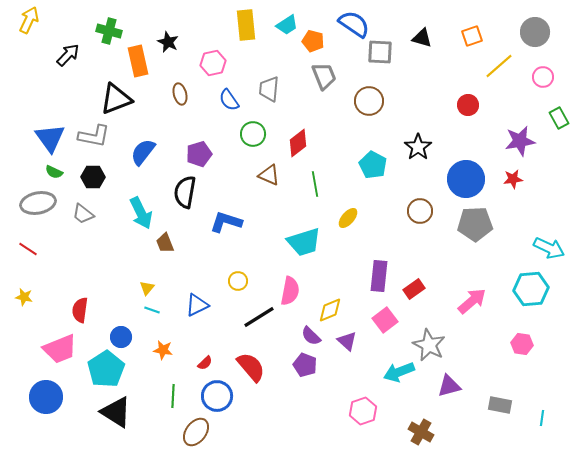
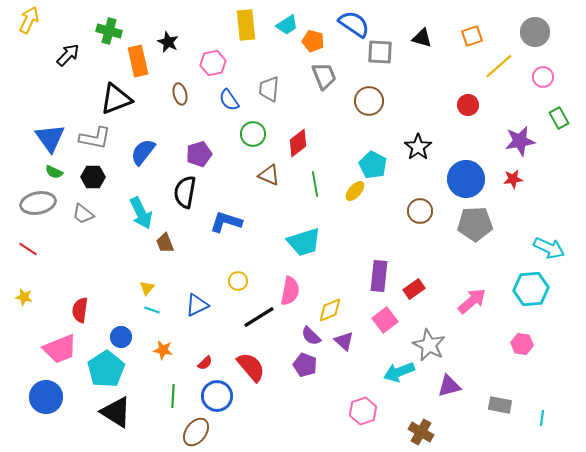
gray L-shape at (94, 136): moved 1 px right, 2 px down
yellow ellipse at (348, 218): moved 7 px right, 27 px up
purple triangle at (347, 341): moved 3 px left
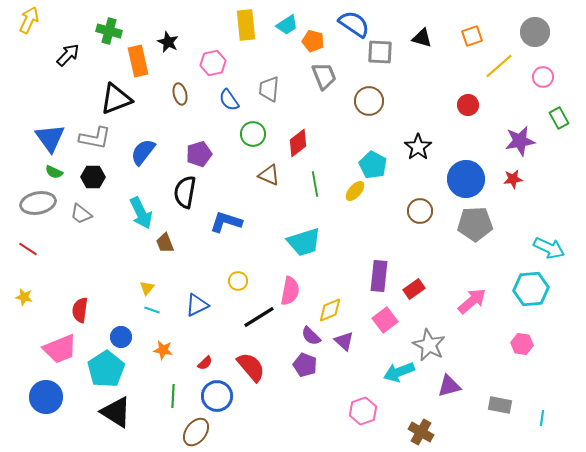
gray trapezoid at (83, 214): moved 2 px left
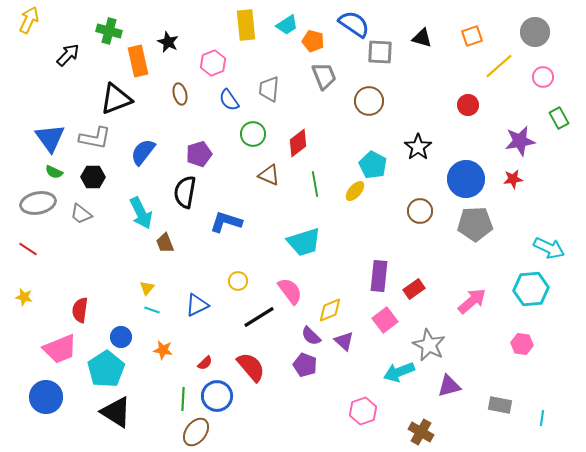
pink hexagon at (213, 63): rotated 10 degrees counterclockwise
pink semicircle at (290, 291): rotated 48 degrees counterclockwise
green line at (173, 396): moved 10 px right, 3 px down
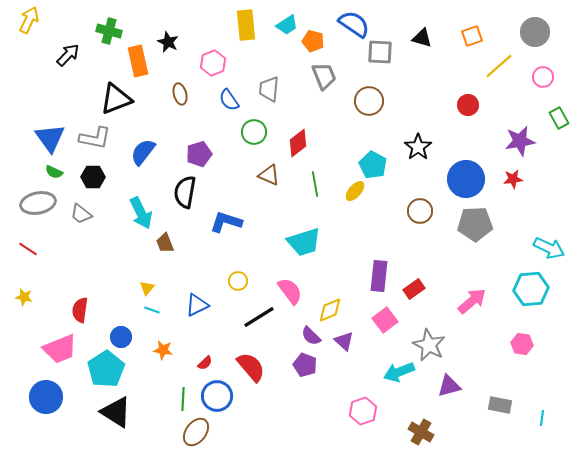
green circle at (253, 134): moved 1 px right, 2 px up
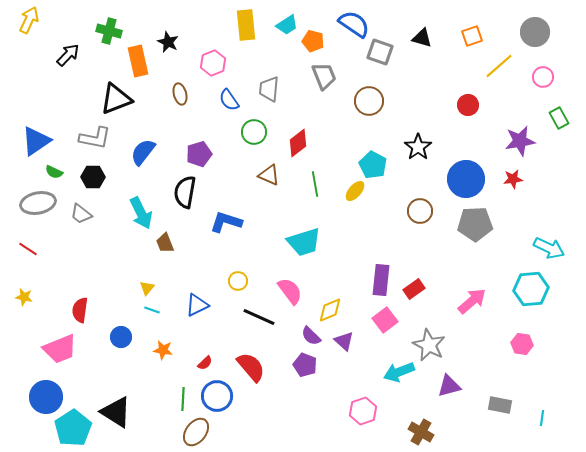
gray square at (380, 52): rotated 16 degrees clockwise
blue triangle at (50, 138): moved 14 px left, 3 px down; rotated 32 degrees clockwise
purple rectangle at (379, 276): moved 2 px right, 4 px down
black line at (259, 317): rotated 56 degrees clockwise
cyan pentagon at (106, 369): moved 33 px left, 59 px down
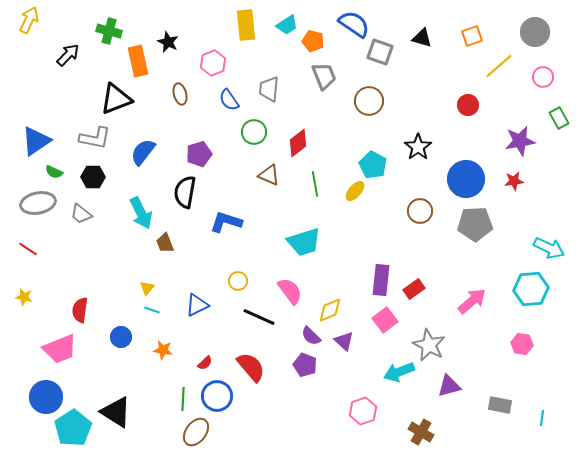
red star at (513, 179): moved 1 px right, 2 px down
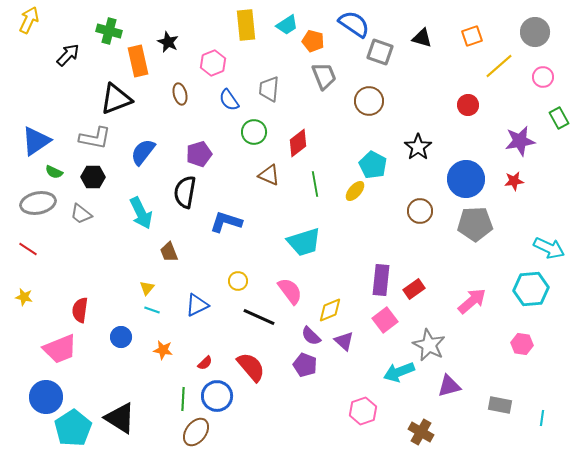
brown trapezoid at (165, 243): moved 4 px right, 9 px down
black triangle at (116, 412): moved 4 px right, 6 px down
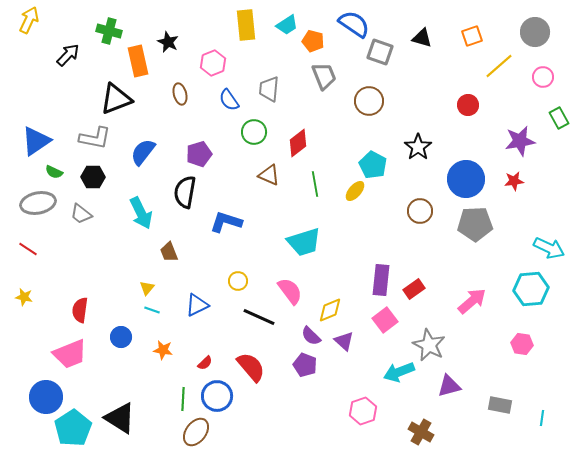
pink trapezoid at (60, 349): moved 10 px right, 5 px down
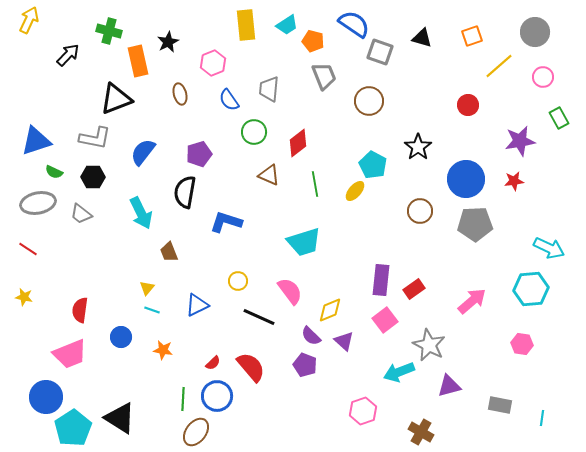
black star at (168, 42): rotated 20 degrees clockwise
blue triangle at (36, 141): rotated 16 degrees clockwise
red semicircle at (205, 363): moved 8 px right
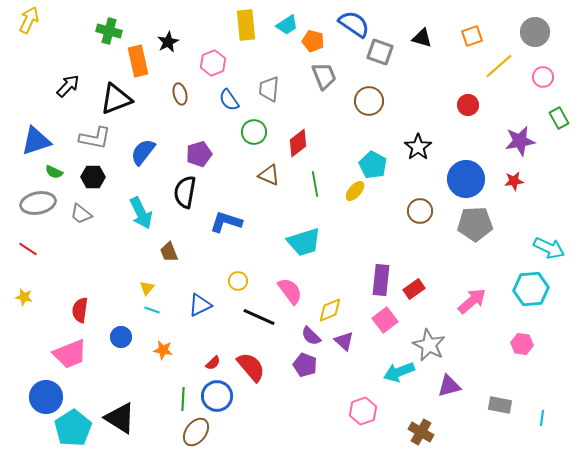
black arrow at (68, 55): moved 31 px down
blue triangle at (197, 305): moved 3 px right
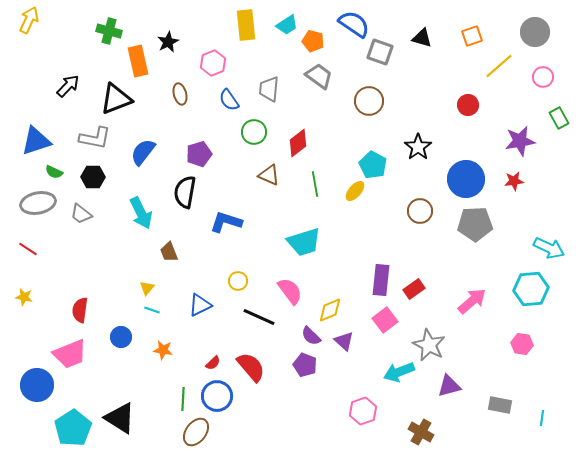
gray trapezoid at (324, 76): moved 5 px left; rotated 32 degrees counterclockwise
blue circle at (46, 397): moved 9 px left, 12 px up
